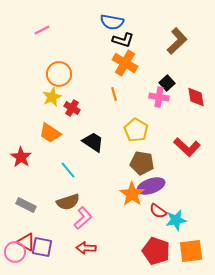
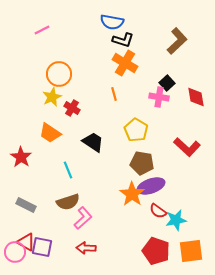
cyan line: rotated 18 degrees clockwise
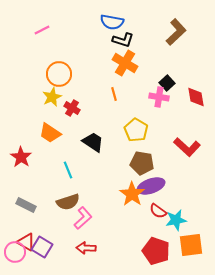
brown L-shape: moved 1 px left, 9 px up
purple square: rotated 20 degrees clockwise
orange square: moved 6 px up
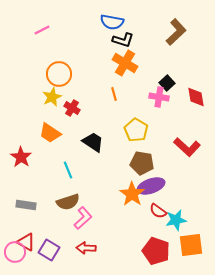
gray rectangle: rotated 18 degrees counterclockwise
purple square: moved 7 px right, 3 px down
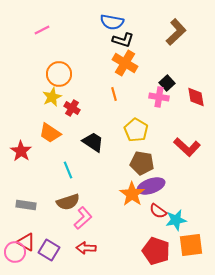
red star: moved 6 px up
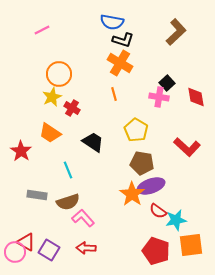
orange cross: moved 5 px left
gray rectangle: moved 11 px right, 10 px up
pink L-shape: rotated 90 degrees counterclockwise
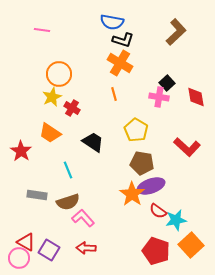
pink line: rotated 35 degrees clockwise
orange square: rotated 35 degrees counterclockwise
pink circle: moved 4 px right, 6 px down
